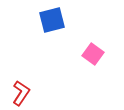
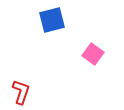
red L-shape: moved 1 px up; rotated 15 degrees counterclockwise
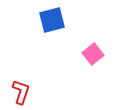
pink square: rotated 15 degrees clockwise
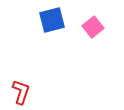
pink square: moved 27 px up
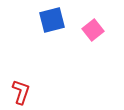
pink square: moved 3 px down
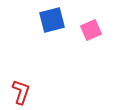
pink square: moved 2 px left; rotated 15 degrees clockwise
